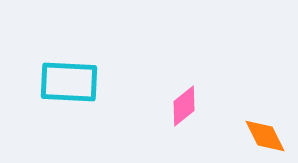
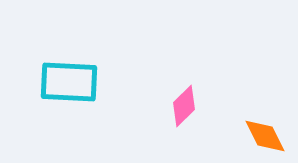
pink diamond: rotated 6 degrees counterclockwise
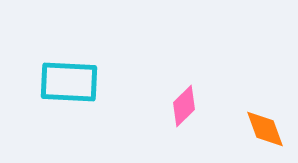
orange diamond: moved 7 px up; rotated 6 degrees clockwise
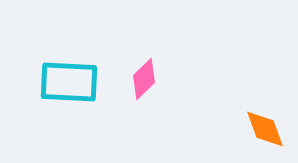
pink diamond: moved 40 px left, 27 px up
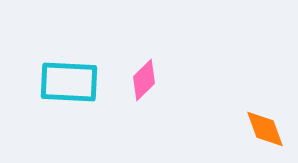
pink diamond: moved 1 px down
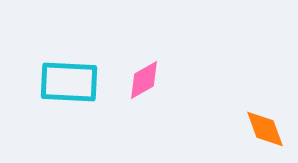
pink diamond: rotated 15 degrees clockwise
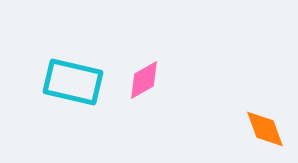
cyan rectangle: moved 4 px right; rotated 10 degrees clockwise
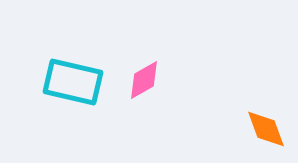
orange diamond: moved 1 px right
